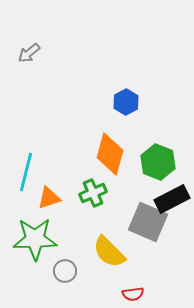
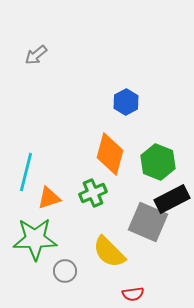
gray arrow: moved 7 px right, 2 px down
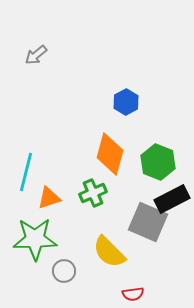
gray circle: moved 1 px left
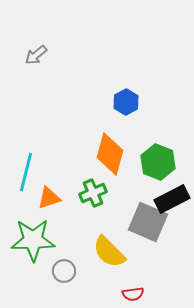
green star: moved 2 px left, 1 px down
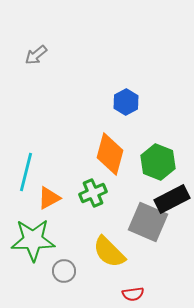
orange triangle: rotated 10 degrees counterclockwise
